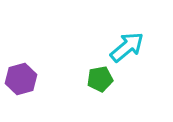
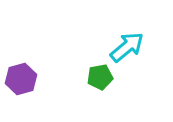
green pentagon: moved 2 px up
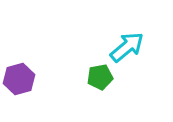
purple hexagon: moved 2 px left
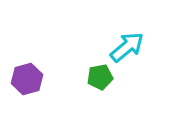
purple hexagon: moved 8 px right
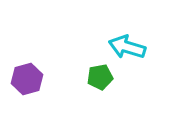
cyan arrow: rotated 123 degrees counterclockwise
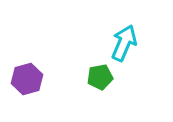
cyan arrow: moved 3 px left, 4 px up; rotated 96 degrees clockwise
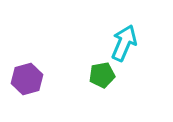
green pentagon: moved 2 px right, 2 px up
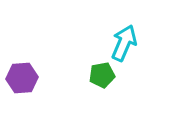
purple hexagon: moved 5 px left, 1 px up; rotated 12 degrees clockwise
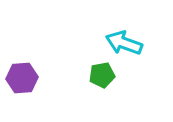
cyan arrow: rotated 93 degrees counterclockwise
